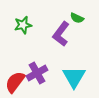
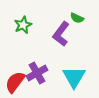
green star: rotated 12 degrees counterclockwise
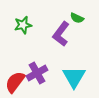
green star: rotated 12 degrees clockwise
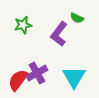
purple L-shape: moved 2 px left
red semicircle: moved 3 px right, 2 px up
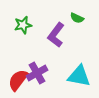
purple L-shape: moved 3 px left, 1 px down
cyan triangle: moved 5 px right, 1 px up; rotated 50 degrees counterclockwise
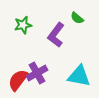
green semicircle: rotated 16 degrees clockwise
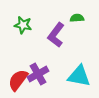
green semicircle: rotated 136 degrees clockwise
green star: rotated 24 degrees clockwise
purple cross: moved 1 px right, 1 px down
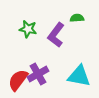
green star: moved 5 px right, 4 px down
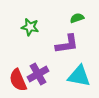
green semicircle: rotated 16 degrees counterclockwise
green star: moved 2 px right, 2 px up
purple L-shape: moved 11 px right, 9 px down; rotated 135 degrees counterclockwise
red semicircle: rotated 60 degrees counterclockwise
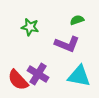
green semicircle: moved 2 px down
purple L-shape: rotated 30 degrees clockwise
purple cross: rotated 30 degrees counterclockwise
red semicircle: rotated 20 degrees counterclockwise
